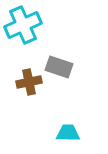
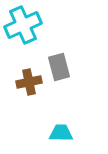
gray rectangle: rotated 56 degrees clockwise
cyan trapezoid: moved 7 px left
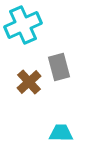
brown cross: rotated 30 degrees counterclockwise
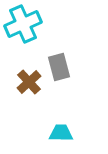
cyan cross: moved 1 px up
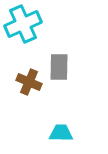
gray rectangle: rotated 16 degrees clockwise
brown cross: rotated 25 degrees counterclockwise
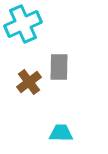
brown cross: rotated 30 degrees clockwise
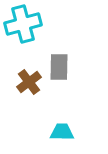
cyan cross: rotated 9 degrees clockwise
cyan trapezoid: moved 1 px right, 1 px up
